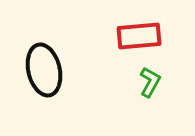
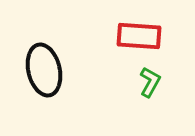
red rectangle: rotated 9 degrees clockwise
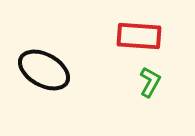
black ellipse: rotated 48 degrees counterclockwise
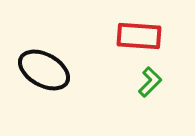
green L-shape: rotated 16 degrees clockwise
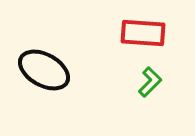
red rectangle: moved 4 px right, 3 px up
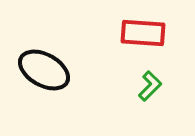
green L-shape: moved 4 px down
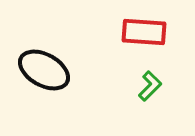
red rectangle: moved 1 px right, 1 px up
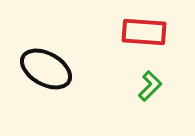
black ellipse: moved 2 px right, 1 px up
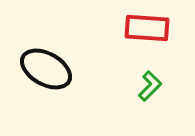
red rectangle: moved 3 px right, 4 px up
